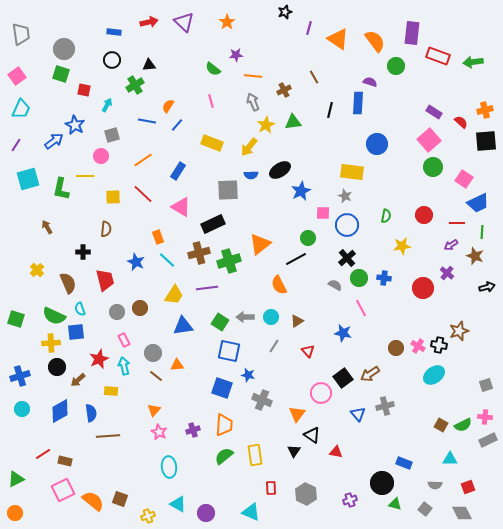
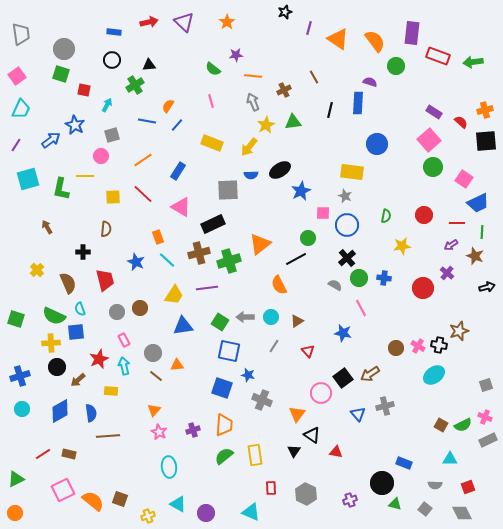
blue arrow at (54, 141): moved 3 px left, 1 px up
pink cross at (485, 417): rotated 16 degrees clockwise
brown rectangle at (65, 461): moved 4 px right, 7 px up
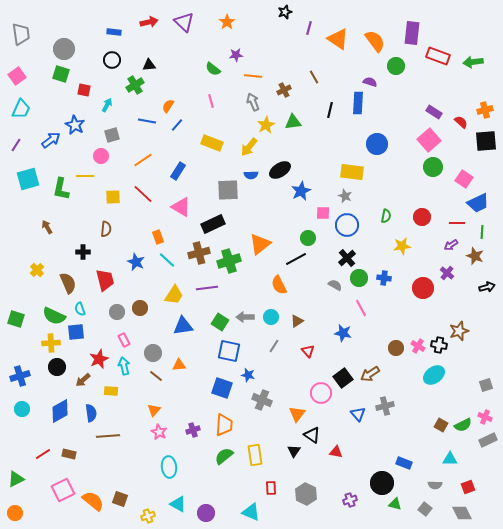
red circle at (424, 215): moved 2 px left, 2 px down
orange triangle at (177, 365): moved 2 px right
brown arrow at (78, 380): moved 5 px right
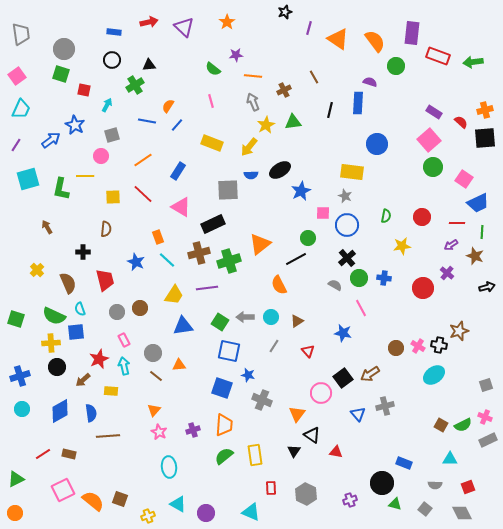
purple triangle at (184, 22): moved 5 px down
black square at (486, 141): moved 1 px left, 3 px up
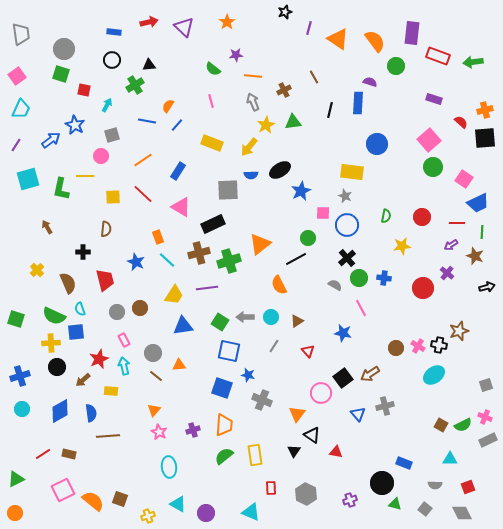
purple rectangle at (434, 112): moved 13 px up; rotated 14 degrees counterclockwise
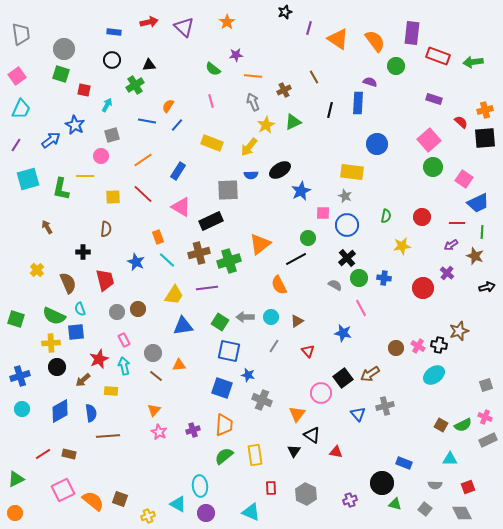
green triangle at (293, 122): rotated 18 degrees counterclockwise
black rectangle at (213, 224): moved 2 px left, 3 px up
brown circle at (140, 308): moved 2 px left, 1 px down
cyan ellipse at (169, 467): moved 31 px right, 19 px down
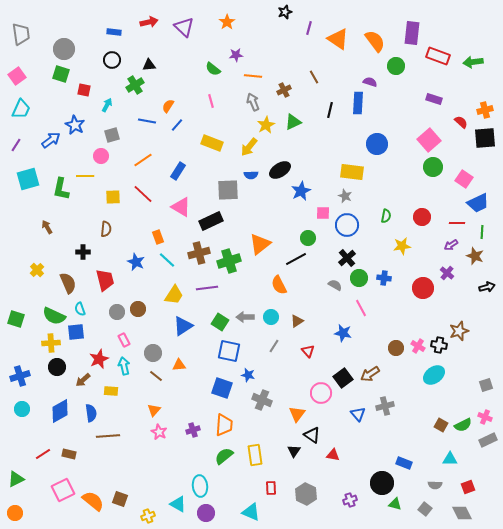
blue triangle at (183, 326): rotated 25 degrees counterclockwise
red triangle at (336, 452): moved 3 px left, 3 px down
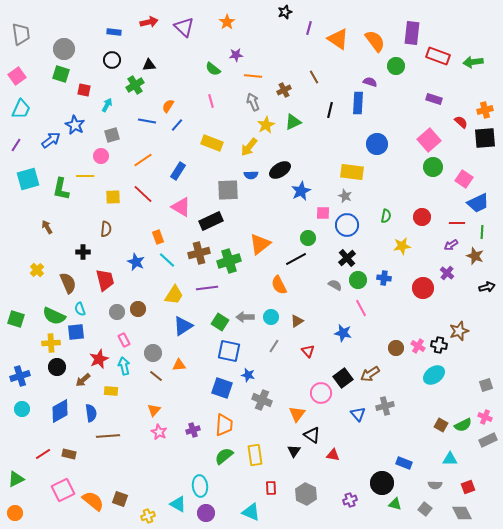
green circle at (359, 278): moved 1 px left, 2 px down
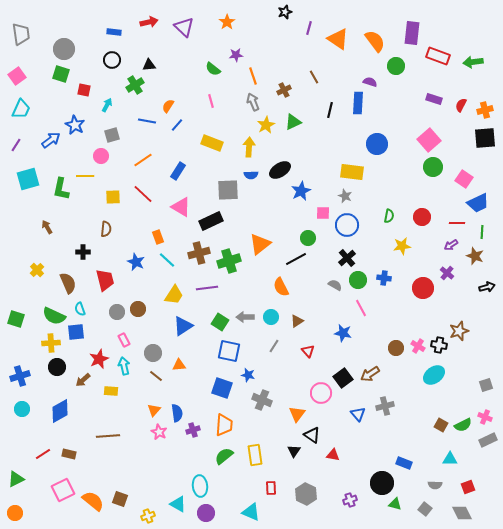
orange line at (253, 76): rotated 66 degrees clockwise
red semicircle at (461, 122): moved 17 px up; rotated 104 degrees counterclockwise
yellow arrow at (249, 147): rotated 144 degrees clockwise
green semicircle at (386, 216): moved 3 px right
orange semicircle at (279, 285): moved 2 px right, 2 px down
blue semicircle at (91, 413): moved 86 px right
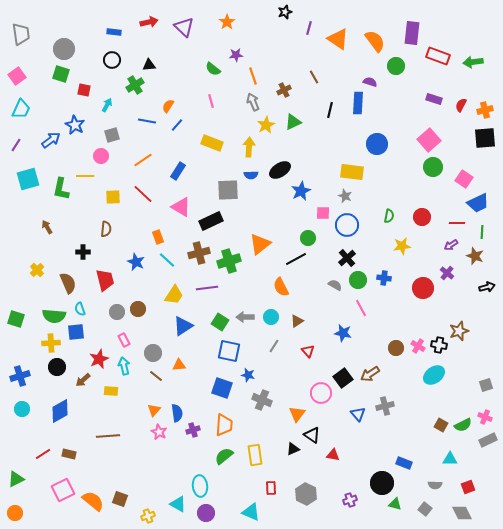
green semicircle at (54, 316): rotated 20 degrees counterclockwise
black triangle at (294, 451): moved 1 px left, 2 px up; rotated 32 degrees clockwise
